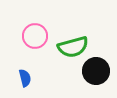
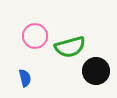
green semicircle: moved 3 px left
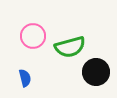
pink circle: moved 2 px left
black circle: moved 1 px down
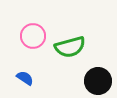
black circle: moved 2 px right, 9 px down
blue semicircle: rotated 42 degrees counterclockwise
